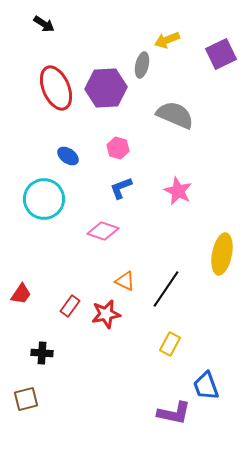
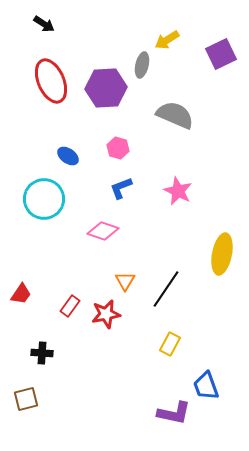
yellow arrow: rotated 10 degrees counterclockwise
red ellipse: moved 5 px left, 7 px up
orange triangle: rotated 35 degrees clockwise
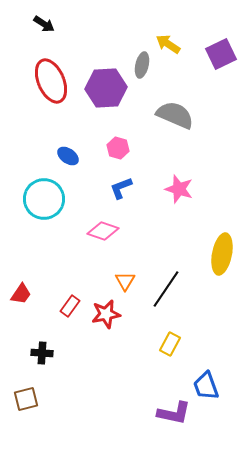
yellow arrow: moved 1 px right, 4 px down; rotated 65 degrees clockwise
pink star: moved 1 px right, 2 px up; rotated 8 degrees counterclockwise
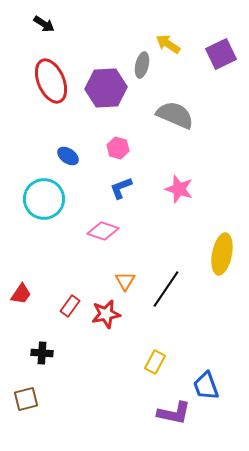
yellow rectangle: moved 15 px left, 18 px down
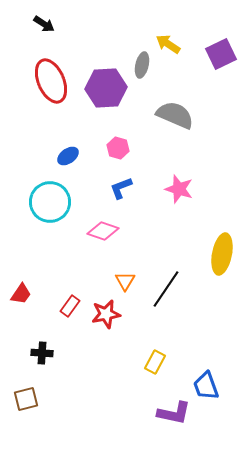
blue ellipse: rotated 70 degrees counterclockwise
cyan circle: moved 6 px right, 3 px down
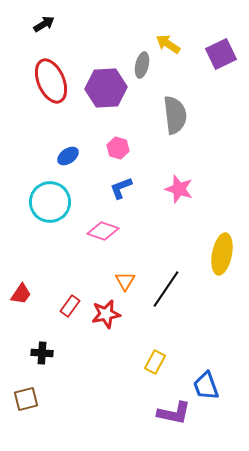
black arrow: rotated 65 degrees counterclockwise
gray semicircle: rotated 60 degrees clockwise
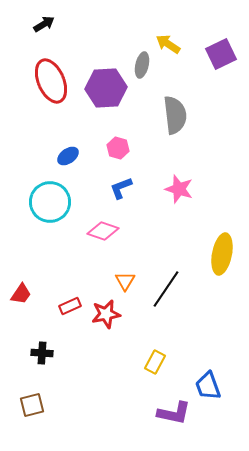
red rectangle: rotated 30 degrees clockwise
blue trapezoid: moved 2 px right
brown square: moved 6 px right, 6 px down
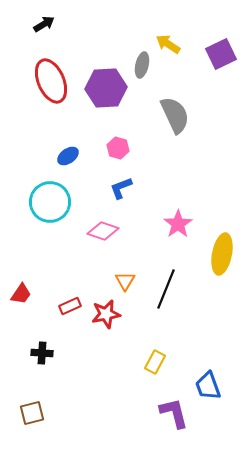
gray semicircle: rotated 18 degrees counterclockwise
pink star: moved 1 px left, 35 px down; rotated 20 degrees clockwise
black line: rotated 12 degrees counterclockwise
brown square: moved 8 px down
purple L-shape: rotated 116 degrees counterclockwise
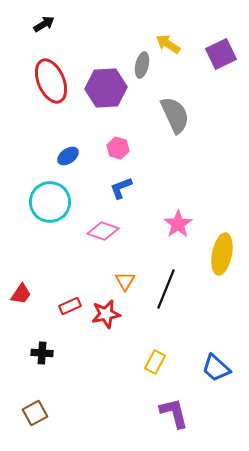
blue trapezoid: moved 8 px right, 18 px up; rotated 28 degrees counterclockwise
brown square: moved 3 px right; rotated 15 degrees counterclockwise
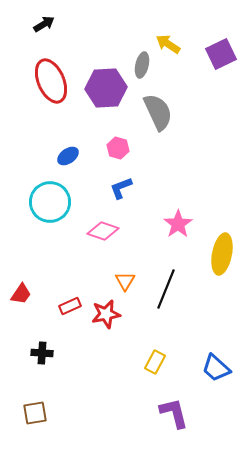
gray semicircle: moved 17 px left, 3 px up
brown square: rotated 20 degrees clockwise
